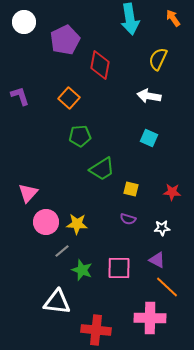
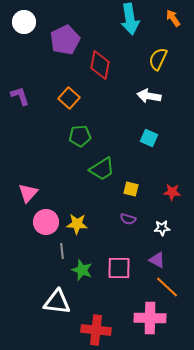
gray line: rotated 56 degrees counterclockwise
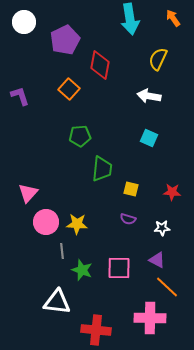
orange square: moved 9 px up
green trapezoid: rotated 52 degrees counterclockwise
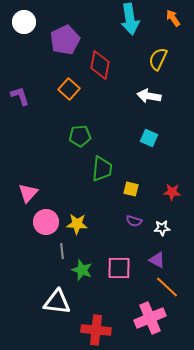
purple semicircle: moved 6 px right, 2 px down
pink cross: rotated 24 degrees counterclockwise
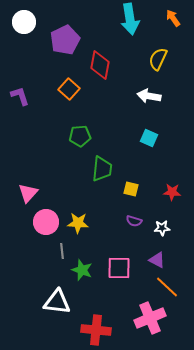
yellow star: moved 1 px right, 1 px up
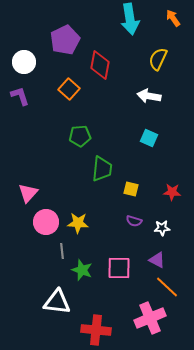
white circle: moved 40 px down
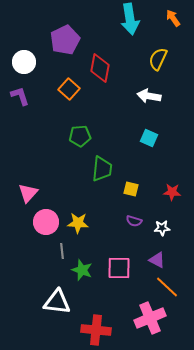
red diamond: moved 3 px down
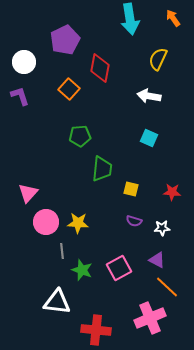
pink square: rotated 30 degrees counterclockwise
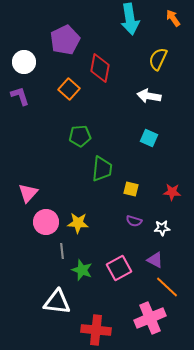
purple triangle: moved 2 px left
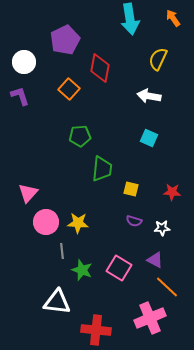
pink square: rotated 30 degrees counterclockwise
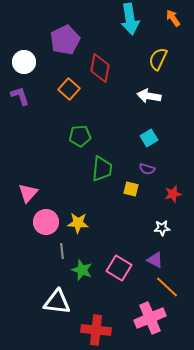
cyan square: rotated 36 degrees clockwise
red star: moved 1 px right, 2 px down; rotated 18 degrees counterclockwise
purple semicircle: moved 13 px right, 52 px up
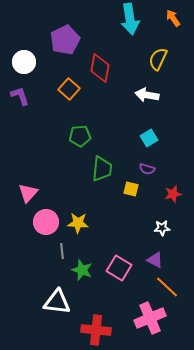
white arrow: moved 2 px left, 1 px up
